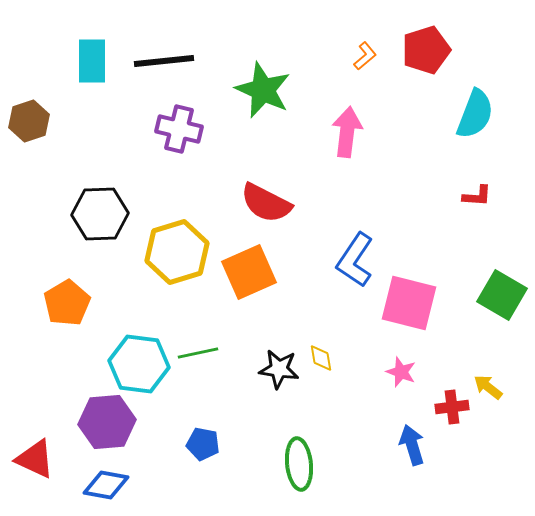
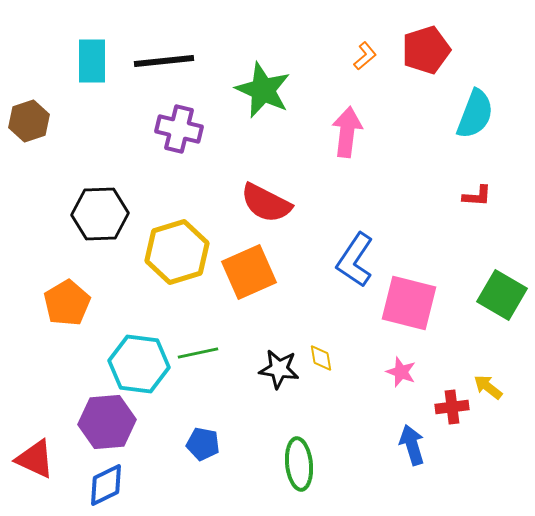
blue diamond: rotated 36 degrees counterclockwise
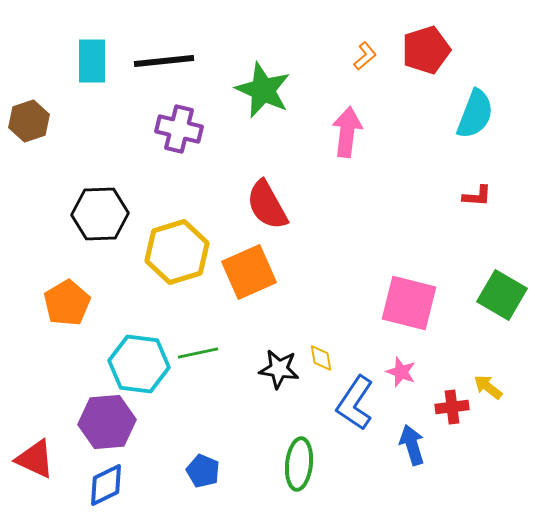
red semicircle: moved 1 px right, 2 px down; rotated 34 degrees clockwise
blue L-shape: moved 143 px down
blue pentagon: moved 27 px down; rotated 12 degrees clockwise
green ellipse: rotated 12 degrees clockwise
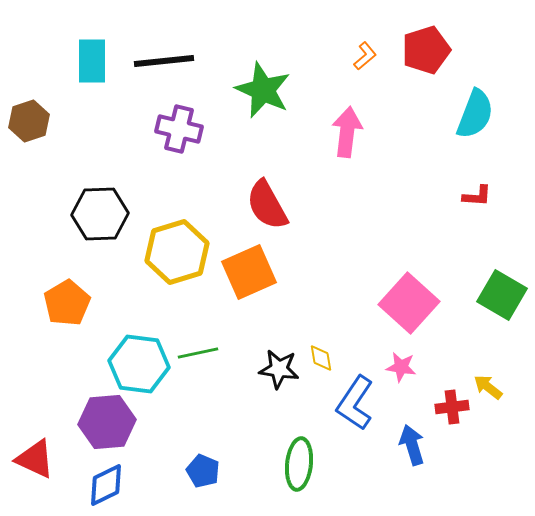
pink square: rotated 28 degrees clockwise
pink star: moved 5 px up; rotated 12 degrees counterclockwise
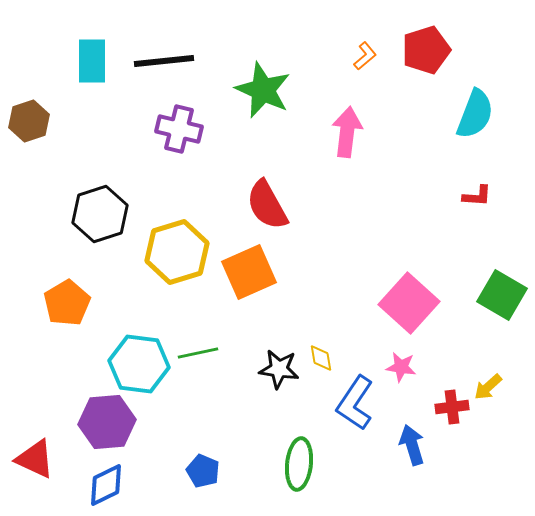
black hexagon: rotated 16 degrees counterclockwise
yellow arrow: rotated 80 degrees counterclockwise
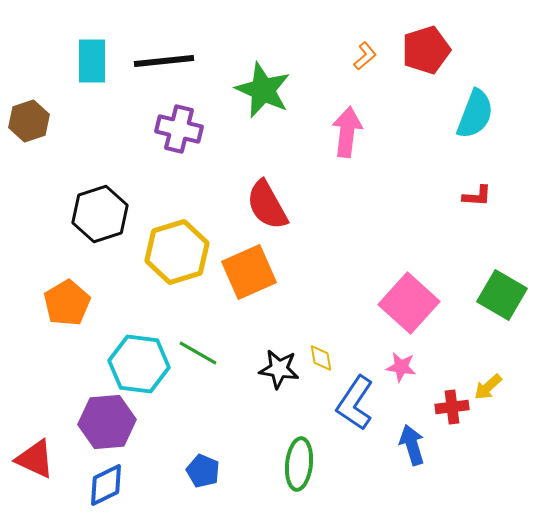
green line: rotated 42 degrees clockwise
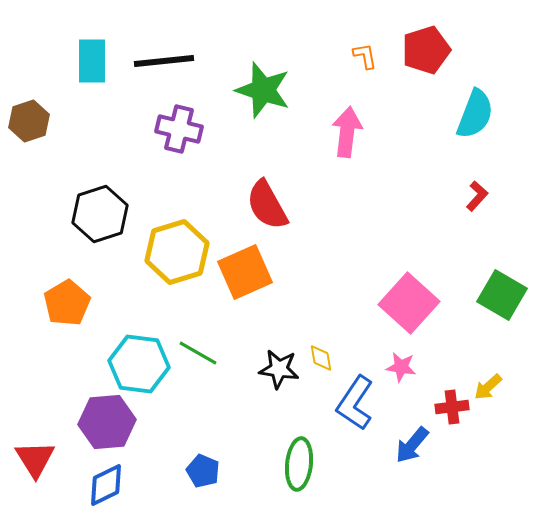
orange L-shape: rotated 60 degrees counterclockwise
green star: rotated 6 degrees counterclockwise
red L-shape: rotated 52 degrees counterclockwise
orange square: moved 4 px left
blue arrow: rotated 123 degrees counterclockwise
red triangle: rotated 33 degrees clockwise
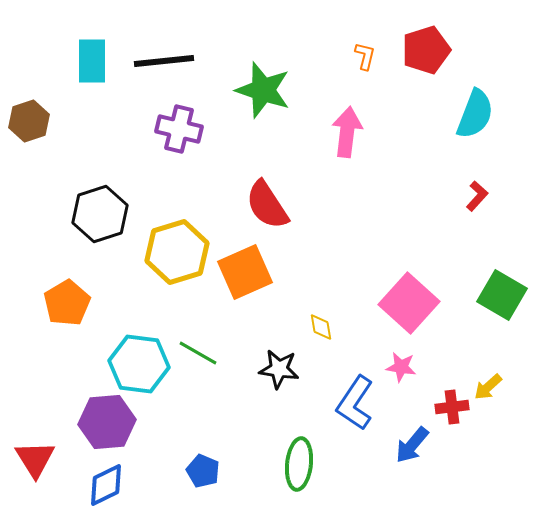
orange L-shape: rotated 24 degrees clockwise
red semicircle: rotated 4 degrees counterclockwise
yellow diamond: moved 31 px up
